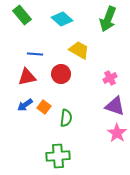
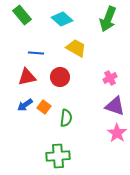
yellow trapezoid: moved 3 px left, 2 px up
blue line: moved 1 px right, 1 px up
red circle: moved 1 px left, 3 px down
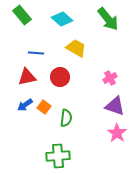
green arrow: rotated 60 degrees counterclockwise
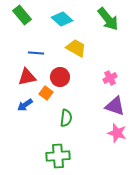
orange square: moved 2 px right, 14 px up
pink star: rotated 18 degrees counterclockwise
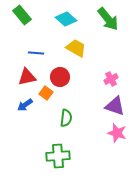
cyan diamond: moved 4 px right
pink cross: moved 1 px right, 1 px down
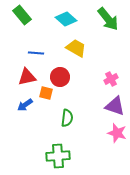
orange square: rotated 24 degrees counterclockwise
green semicircle: moved 1 px right
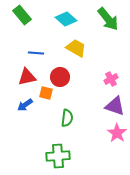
pink star: rotated 18 degrees clockwise
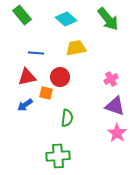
yellow trapezoid: rotated 40 degrees counterclockwise
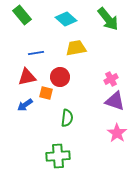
blue line: rotated 14 degrees counterclockwise
purple triangle: moved 5 px up
